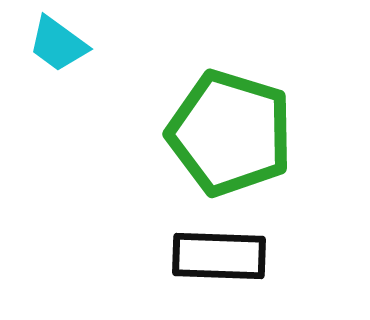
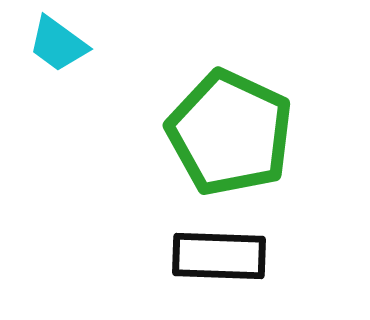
green pentagon: rotated 8 degrees clockwise
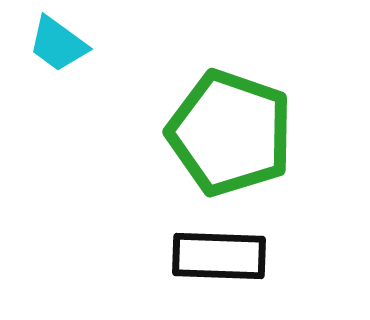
green pentagon: rotated 6 degrees counterclockwise
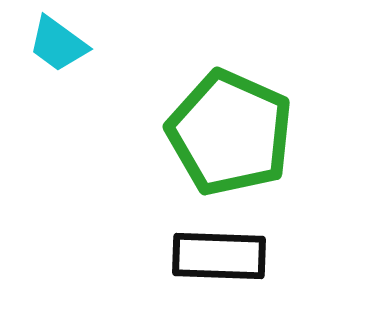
green pentagon: rotated 5 degrees clockwise
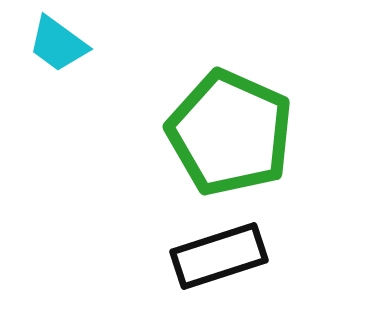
black rectangle: rotated 20 degrees counterclockwise
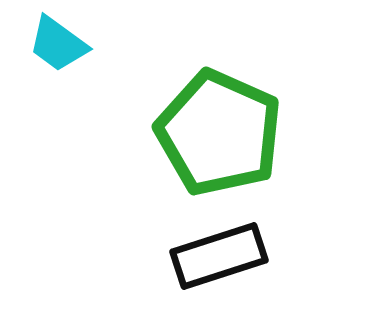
green pentagon: moved 11 px left
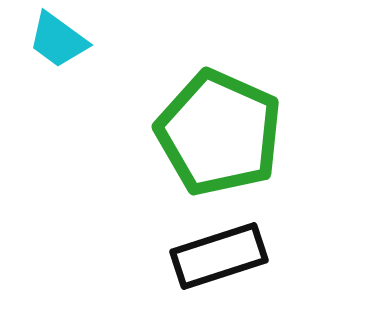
cyan trapezoid: moved 4 px up
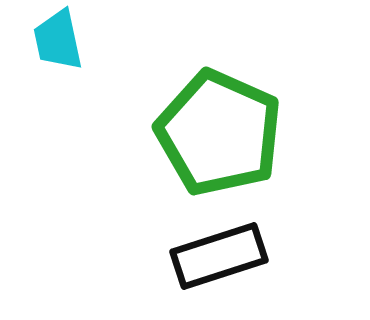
cyan trapezoid: rotated 42 degrees clockwise
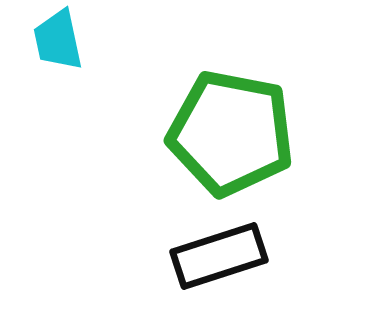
green pentagon: moved 12 px right; rotated 13 degrees counterclockwise
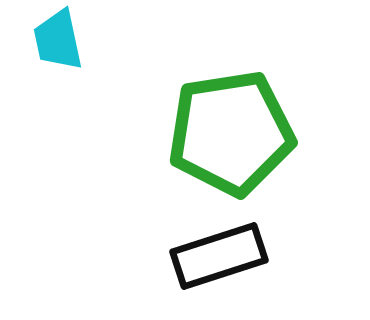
green pentagon: rotated 20 degrees counterclockwise
